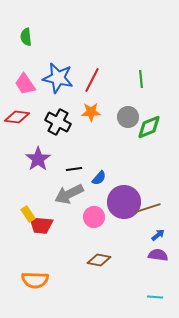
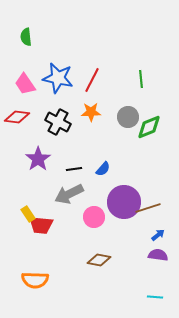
blue semicircle: moved 4 px right, 9 px up
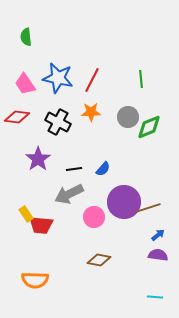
yellow rectangle: moved 2 px left
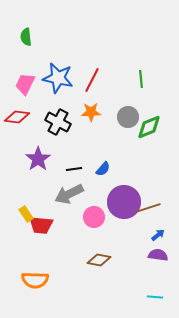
pink trapezoid: rotated 60 degrees clockwise
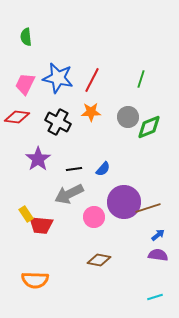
green line: rotated 24 degrees clockwise
cyan line: rotated 21 degrees counterclockwise
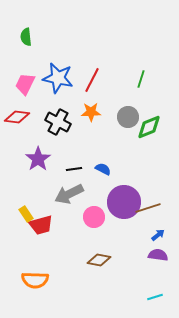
blue semicircle: rotated 105 degrees counterclockwise
red trapezoid: rotated 20 degrees counterclockwise
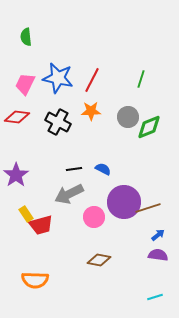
orange star: moved 1 px up
purple star: moved 22 px left, 16 px down
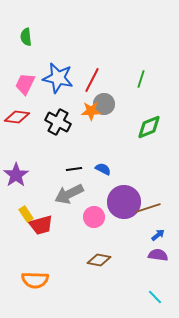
gray circle: moved 24 px left, 13 px up
cyan line: rotated 63 degrees clockwise
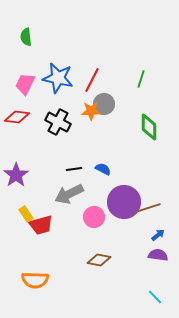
green diamond: rotated 68 degrees counterclockwise
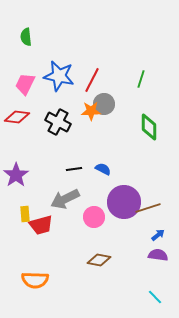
blue star: moved 1 px right, 2 px up
gray arrow: moved 4 px left, 5 px down
yellow rectangle: moved 1 px left; rotated 28 degrees clockwise
